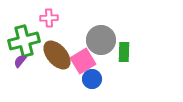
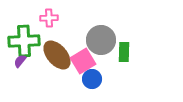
green cross: rotated 12 degrees clockwise
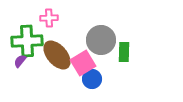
green cross: moved 3 px right
pink square: moved 2 px down
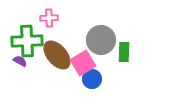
purple semicircle: rotated 80 degrees clockwise
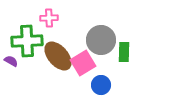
brown ellipse: moved 1 px right, 1 px down
purple semicircle: moved 9 px left
blue circle: moved 9 px right, 6 px down
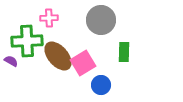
gray circle: moved 20 px up
